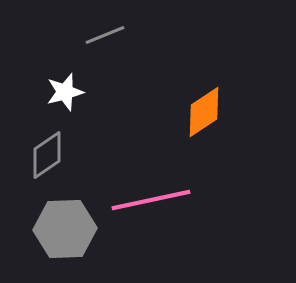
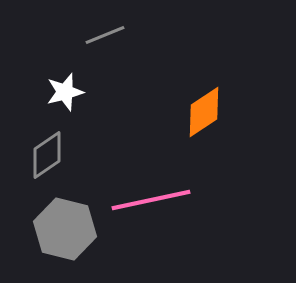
gray hexagon: rotated 16 degrees clockwise
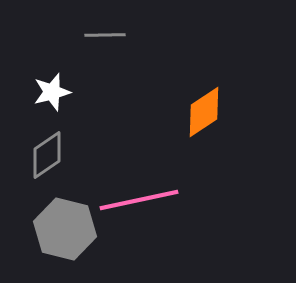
gray line: rotated 21 degrees clockwise
white star: moved 13 px left
pink line: moved 12 px left
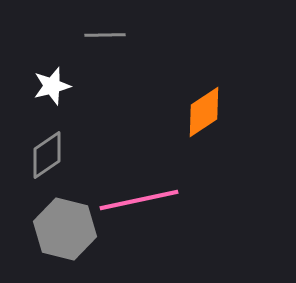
white star: moved 6 px up
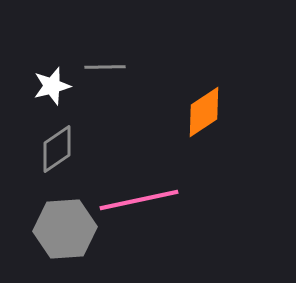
gray line: moved 32 px down
gray diamond: moved 10 px right, 6 px up
gray hexagon: rotated 18 degrees counterclockwise
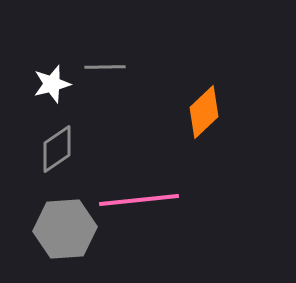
white star: moved 2 px up
orange diamond: rotated 10 degrees counterclockwise
pink line: rotated 6 degrees clockwise
